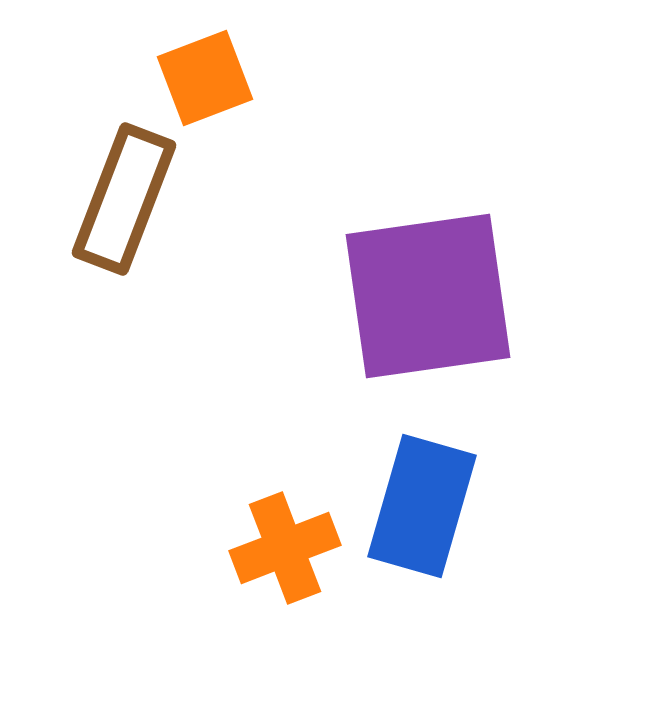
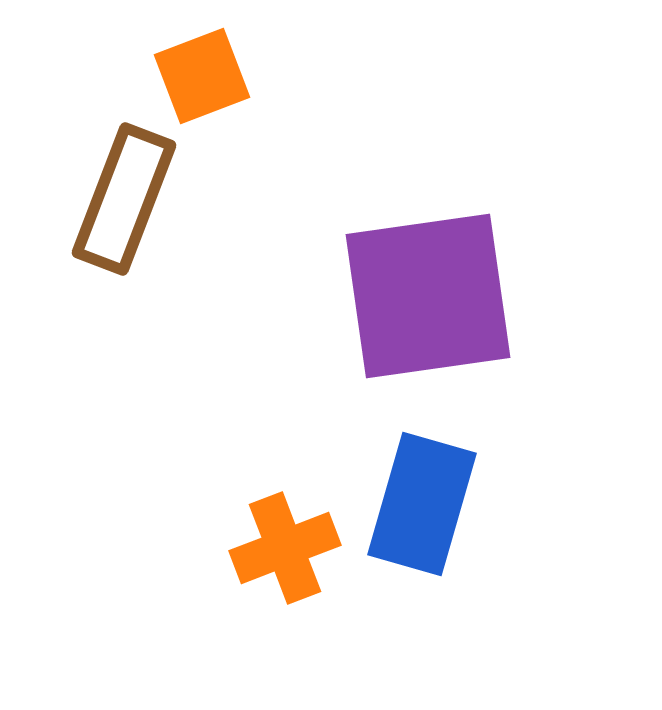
orange square: moved 3 px left, 2 px up
blue rectangle: moved 2 px up
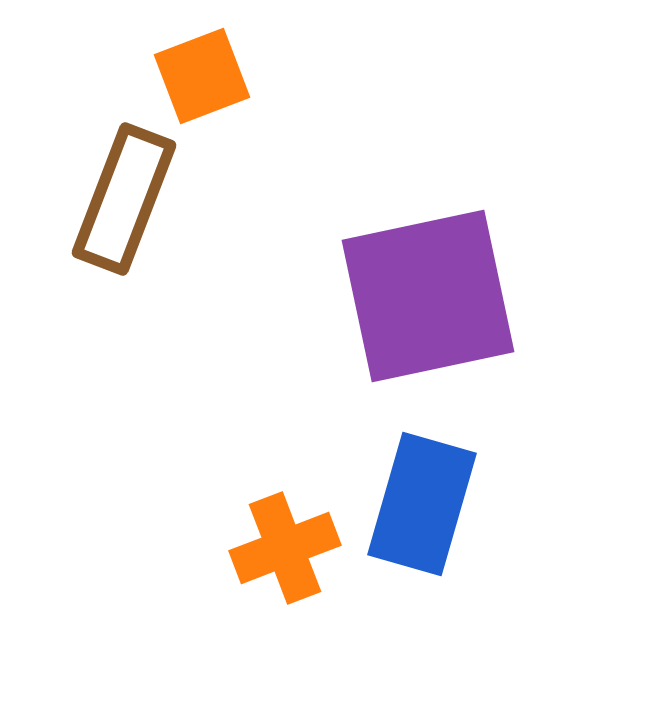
purple square: rotated 4 degrees counterclockwise
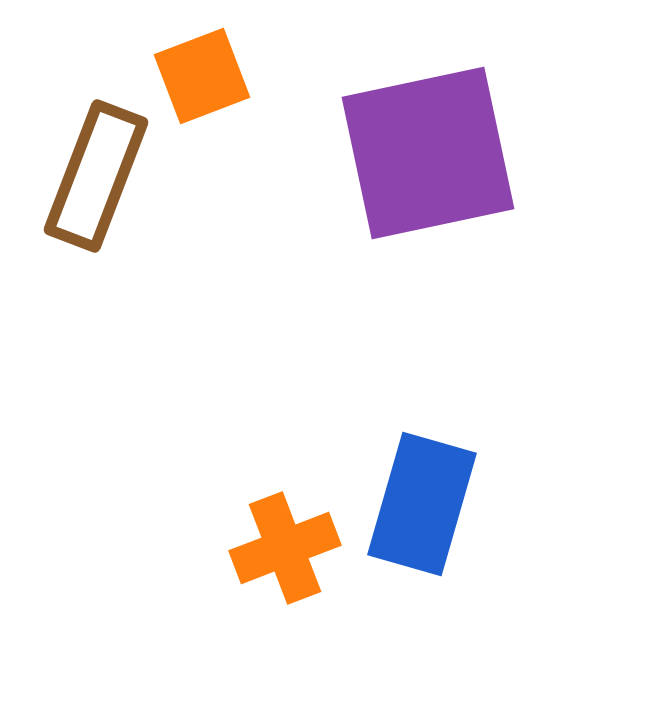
brown rectangle: moved 28 px left, 23 px up
purple square: moved 143 px up
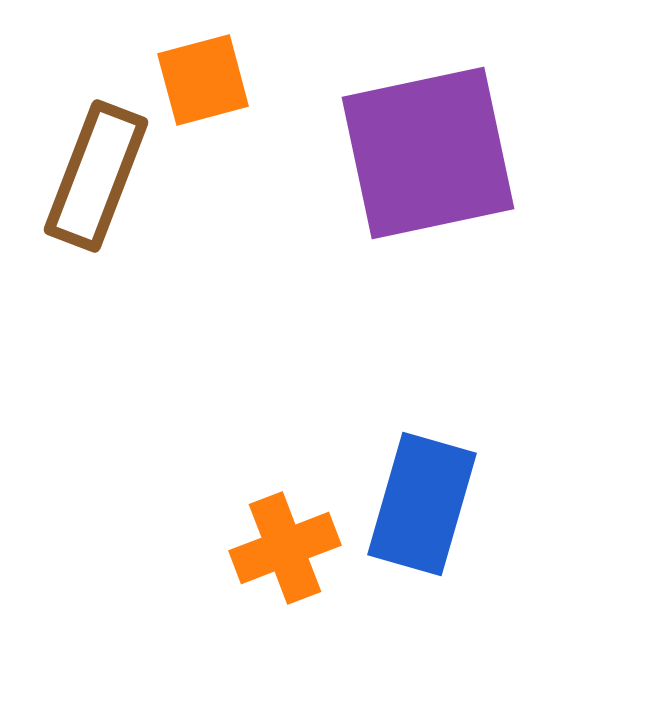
orange square: moved 1 px right, 4 px down; rotated 6 degrees clockwise
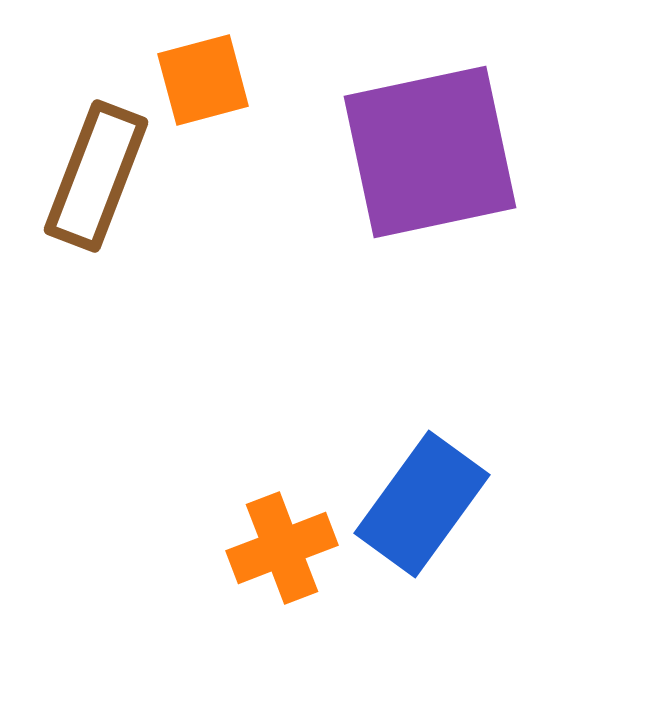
purple square: moved 2 px right, 1 px up
blue rectangle: rotated 20 degrees clockwise
orange cross: moved 3 px left
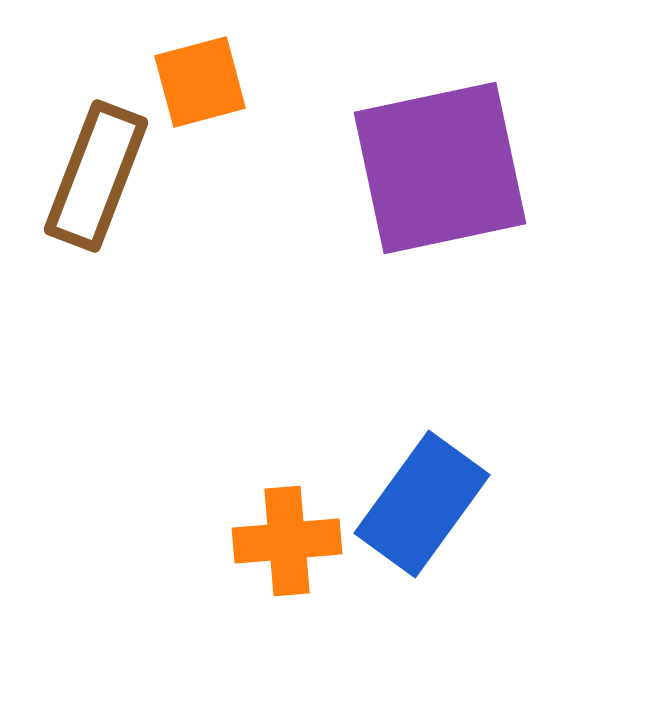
orange square: moved 3 px left, 2 px down
purple square: moved 10 px right, 16 px down
orange cross: moved 5 px right, 7 px up; rotated 16 degrees clockwise
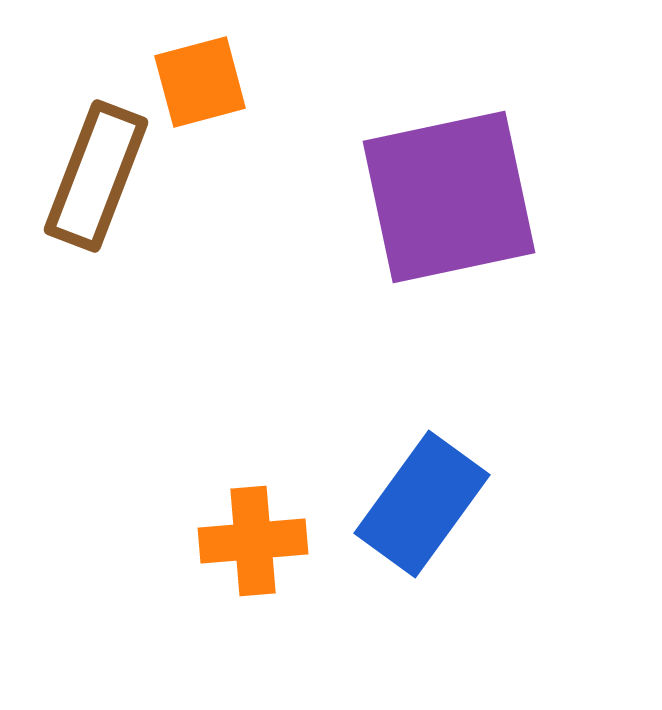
purple square: moved 9 px right, 29 px down
orange cross: moved 34 px left
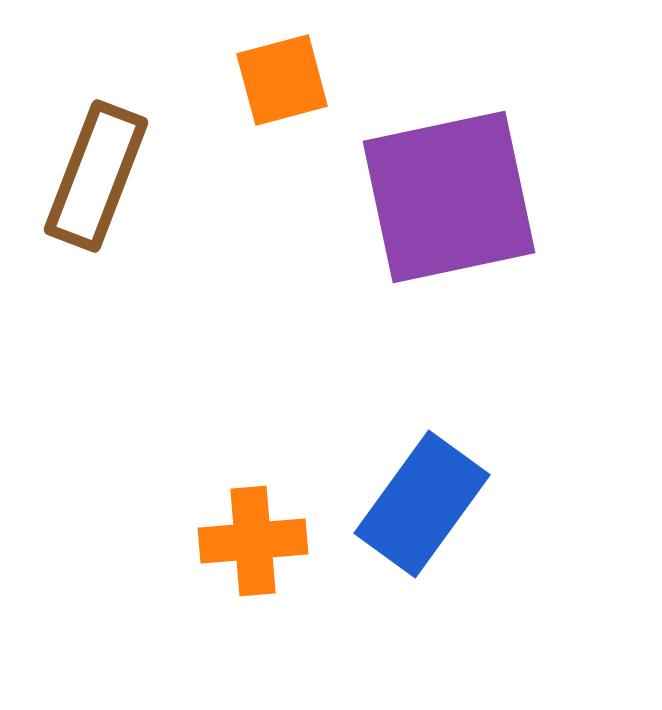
orange square: moved 82 px right, 2 px up
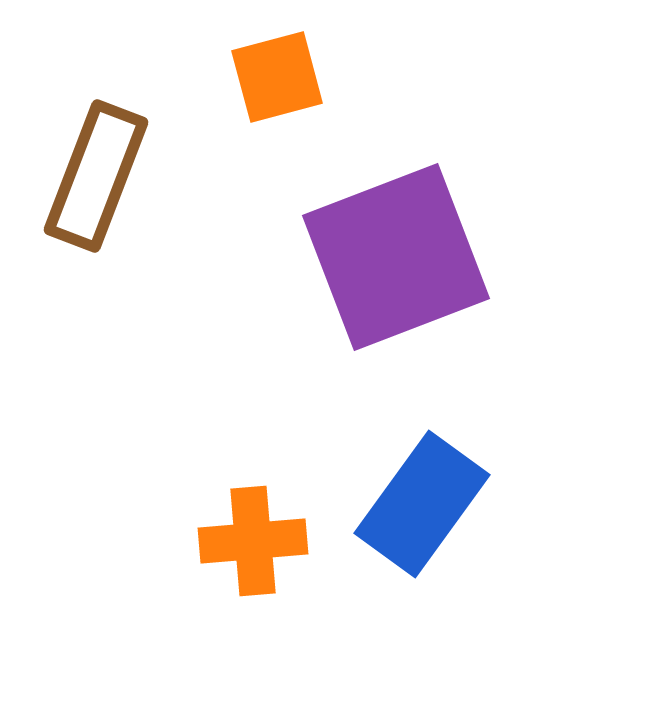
orange square: moved 5 px left, 3 px up
purple square: moved 53 px left, 60 px down; rotated 9 degrees counterclockwise
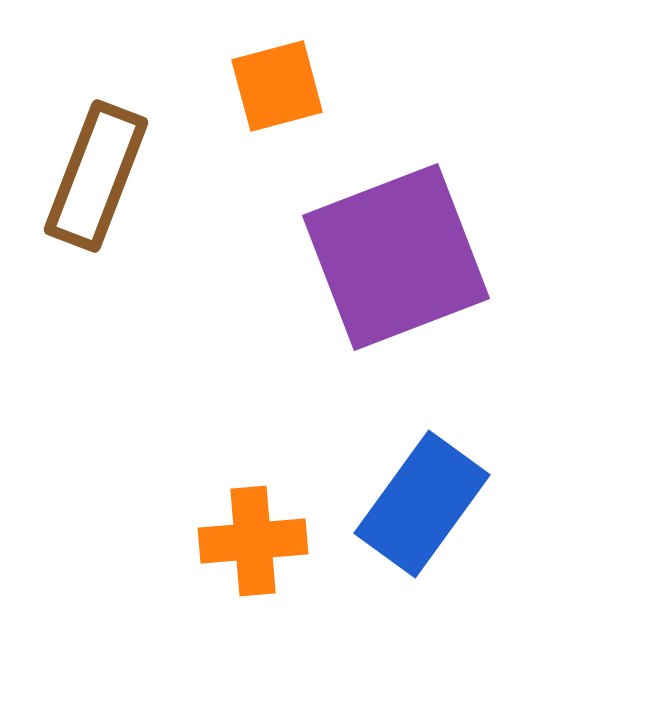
orange square: moved 9 px down
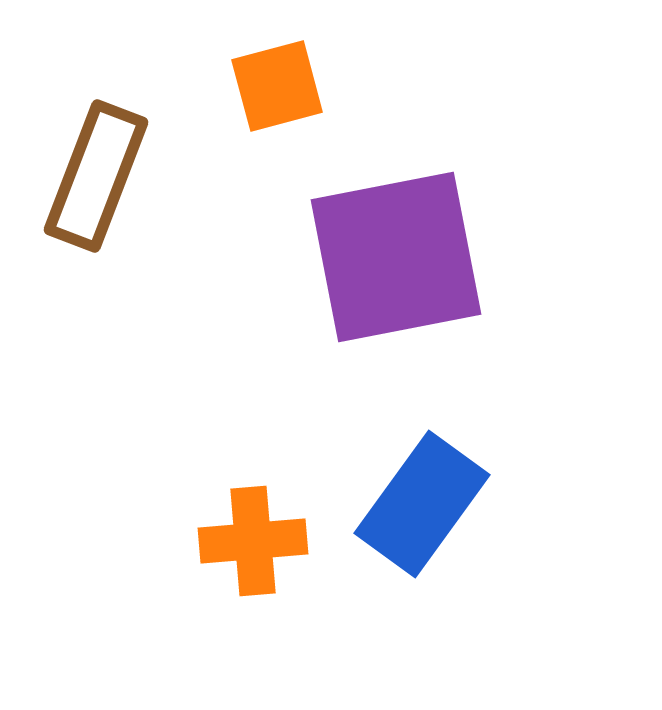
purple square: rotated 10 degrees clockwise
